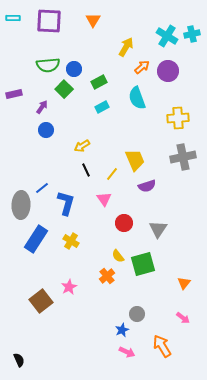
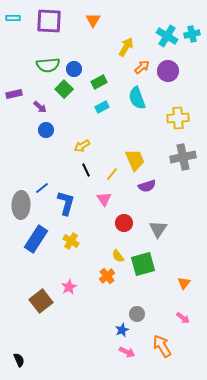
purple arrow at (42, 107): moved 2 px left; rotated 96 degrees clockwise
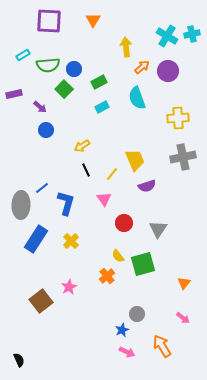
cyan rectangle at (13, 18): moved 10 px right, 37 px down; rotated 32 degrees counterclockwise
yellow arrow at (126, 47): rotated 36 degrees counterclockwise
yellow cross at (71, 241): rotated 14 degrees clockwise
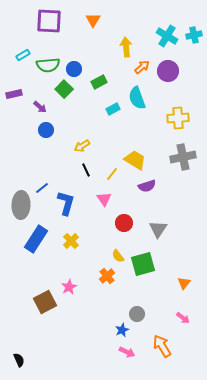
cyan cross at (192, 34): moved 2 px right, 1 px down
cyan rectangle at (102, 107): moved 11 px right, 2 px down
yellow trapezoid at (135, 160): rotated 35 degrees counterclockwise
brown square at (41, 301): moved 4 px right, 1 px down; rotated 10 degrees clockwise
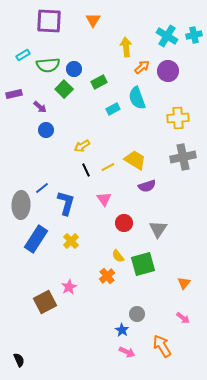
yellow line at (112, 174): moved 4 px left, 7 px up; rotated 24 degrees clockwise
blue star at (122, 330): rotated 16 degrees counterclockwise
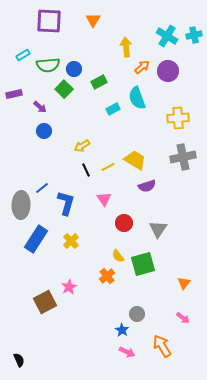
blue circle at (46, 130): moved 2 px left, 1 px down
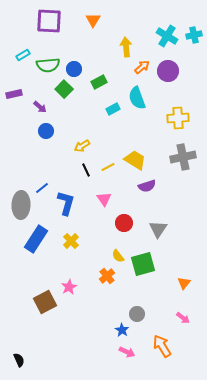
blue circle at (44, 131): moved 2 px right
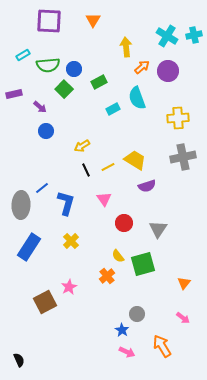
blue rectangle at (36, 239): moved 7 px left, 8 px down
